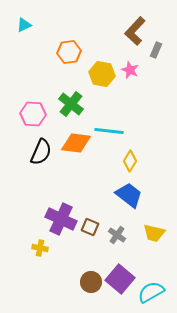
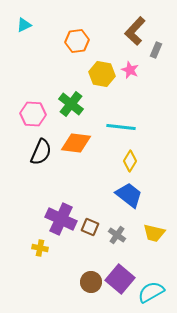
orange hexagon: moved 8 px right, 11 px up
cyan line: moved 12 px right, 4 px up
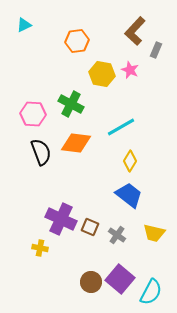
green cross: rotated 10 degrees counterclockwise
cyan line: rotated 36 degrees counterclockwise
black semicircle: rotated 44 degrees counterclockwise
cyan semicircle: rotated 148 degrees clockwise
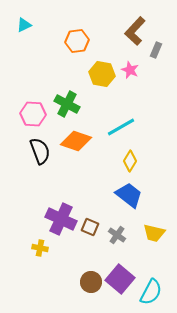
green cross: moved 4 px left
orange diamond: moved 2 px up; rotated 12 degrees clockwise
black semicircle: moved 1 px left, 1 px up
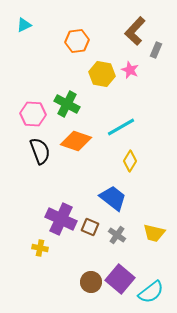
blue trapezoid: moved 16 px left, 3 px down
cyan semicircle: rotated 24 degrees clockwise
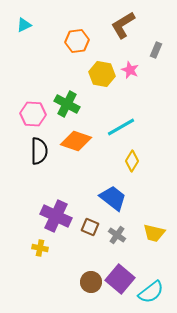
brown L-shape: moved 12 px left, 6 px up; rotated 16 degrees clockwise
black semicircle: moved 1 px left; rotated 20 degrees clockwise
yellow diamond: moved 2 px right
purple cross: moved 5 px left, 3 px up
